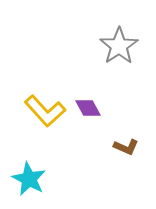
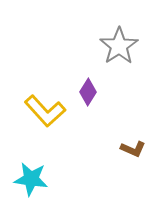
purple diamond: moved 16 px up; rotated 60 degrees clockwise
brown L-shape: moved 7 px right, 2 px down
cyan star: moved 2 px right; rotated 20 degrees counterclockwise
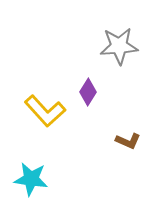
gray star: rotated 30 degrees clockwise
brown L-shape: moved 5 px left, 8 px up
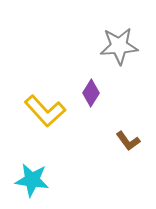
purple diamond: moved 3 px right, 1 px down
brown L-shape: rotated 30 degrees clockwise
cyan star: moved 1 px right, 1 px down
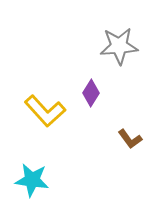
brown L-shape: moved 2 px right, 2 px up
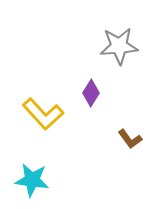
yellow L-shape: moved 2 px left, 3 px down
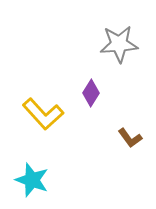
gray star: moved 2 px up
brown L-shape: moved 1 px up
cyan star: rotated 12 degrees clockwise
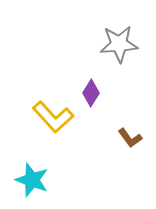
yellow L-shape: moved 10 px right, 3 px down
